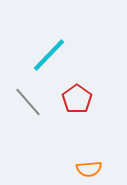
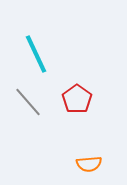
cyan line: moved 13 px left, 1 px up; rotated 69 degrees counterclockwise
orange semicircle: moved 5 px up
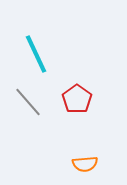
orange semicircle: moved 4 px left
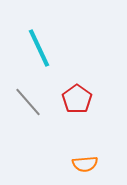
cyan line: moved 3 px right, 6 px up
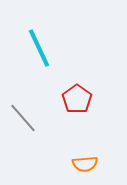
gray line: moved 5 px left, 16 px down
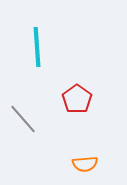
cyan line: moved 2 px left, 1 px up; rotated 21 degrees clockwise
gray line: moved 1 px down
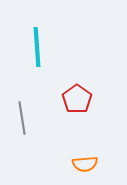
gray line: moved 1 px left, 1 px up; rotated 32 degrees clockwise
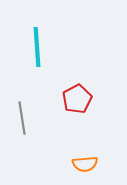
red pentagon: rotated 8 degrees clockwise
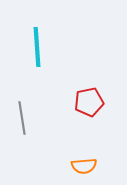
red pentagon: moved 12 px right, 3 px down; rotated 16 degrees clockwise
orange semicircle: moved 1 px left, 2 px down
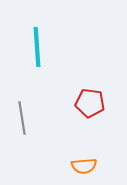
red pentagon: moved 1 px right, 1 px down; rotated 20 degrees clockwise
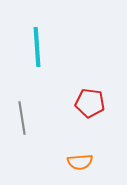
orange semicircle: moved 4 px left, 4 px up
